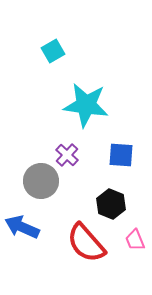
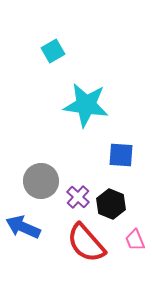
purple cross: moved 11 px right, 42 px down
blue arrow: moved 1 px right
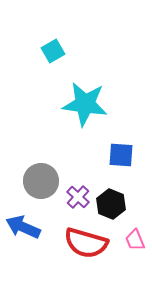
cyan star: moved 1 px left, 1 px up
red semicircle: rotated 33 degrees counterclockwise
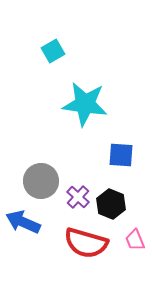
blue arrow: moved 5 px up
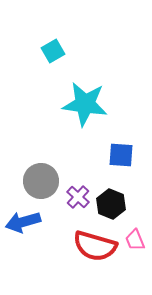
blue arrow: rotated 40 degrees counterclockwise
red semicircle: moved 9 px right, 3 px down
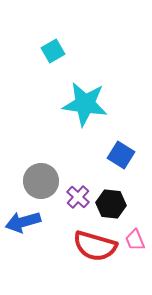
blue square: rotated 28 degrees clockwise
black hexagon: rotated 16 degrees counterclockwise
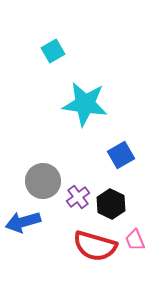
blue square: rotated 28 degrees clockwise
gray circle: moved 2 px right
purple cross: rotated 10 degrees clockwise
black hexagon: rotated 20 degrees clockwise
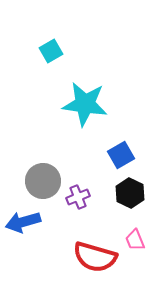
cyan square: moved 2 px left
purple cross: rotated 15 degrees clockwise
black hexagon: moved 19 px right, 11 px up
red semicircle: moved 11 px down
